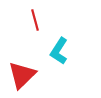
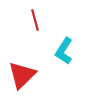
cyan L-shape: moved 5 px right
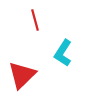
cyan L-shape: moved 1 px left, 2 px down
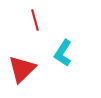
red triangle: moved 6 px up
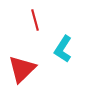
cyan L-shape: moved 4 px up
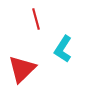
red line: moved 1 px right, 1 px up
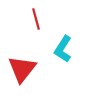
red triangle: rotated 8 degrees counterclockwise
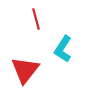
red triangle: moved 3 px right, 1 px down
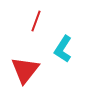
red line: moved 2 px down; rotated 35 degrees clockwise
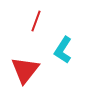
cyan L-shape: moved 1 px down
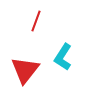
cyan L-shape: moved 7 px down
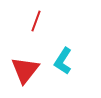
cyan L-shape: moved 4 px down
